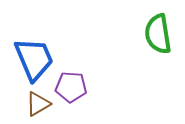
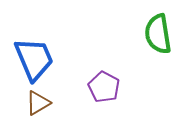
purple pentagon: moved 33 px right; rotated 24 degrees clockwise
brown triangle: moved 1 px up
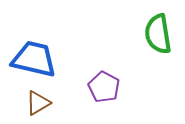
blue trapezoid: rotated 54 degrees counterclockwise
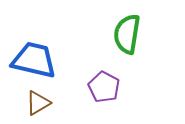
green semicircle: moved 31 px left; rotated 18 degrees clockwise
blue trapezoid: moved 1 px down
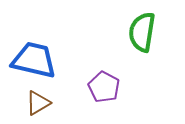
green semicircle: moved 15 px right, 2 px up
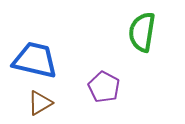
blue trapezoid: moved 1 px right
brown triangle: moved 2 px right
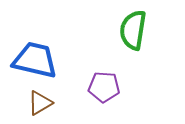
green semicircle: moved 9 px left, 2 px up
purple pentagon: rotated 24 degrees counterclockwise
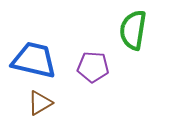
blue trapezoid: moved 1 px left
purple pentagon: moved 11 px left, 20 px up
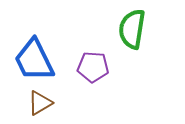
green semicircle: moved 1 px left, 1 px up
blue trapezoid: rotated 129 degrees counterclockwise
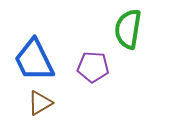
green semicircle: moved 4 px left
